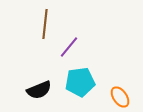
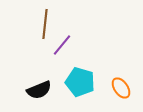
purple line: moved 7 px left, 2 px up
cyan pentagon: rotated 24 degrees clockwise
orange ellipse: moved 1 px right, 9 px up
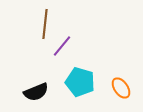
purple line: moved 1 px down
black semicircle: moved 3 px left, 2 px down
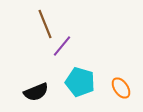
brown line: rotated 28 degrees counterclockwise
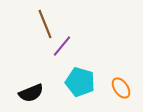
black semicircle: moved 5 px left, 1 px down
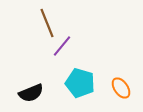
brown line: moved 2 px right, 1 px up
cyan pentagon: moved 1 px down
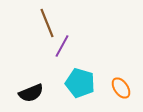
purple line: rotated 10 degrees counterclockwise
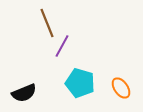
black semicircle: moved 7 px left
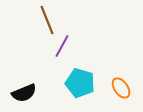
brown line: moved 3 px up
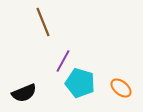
brown line: moved 4 px left, 2 px down
purple line: moved 1 px right, 15 px down
orange ellipse: rotated 15 degrees counterclockwise
